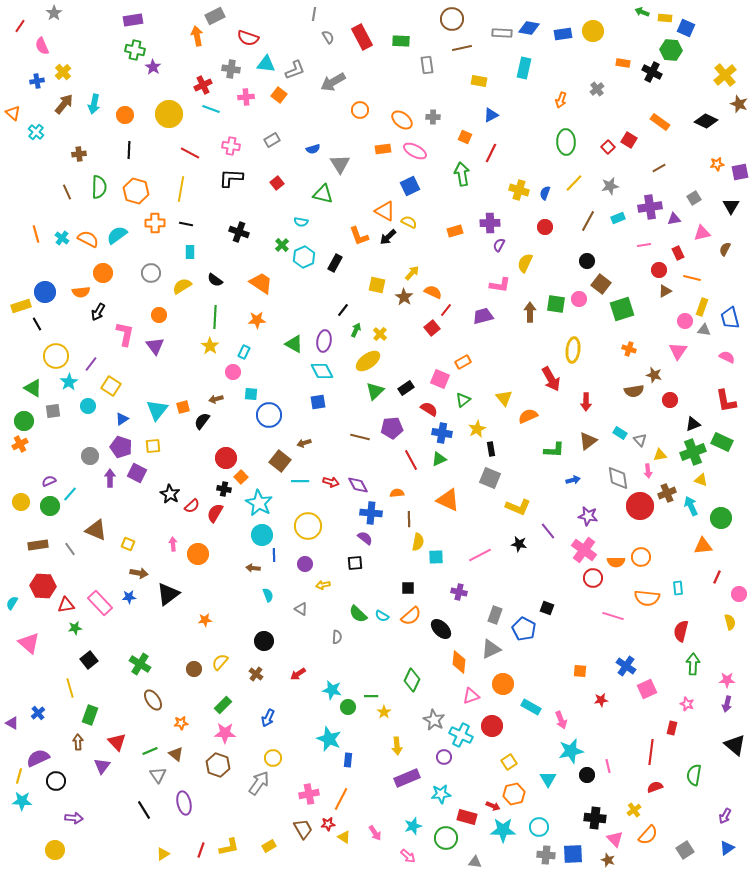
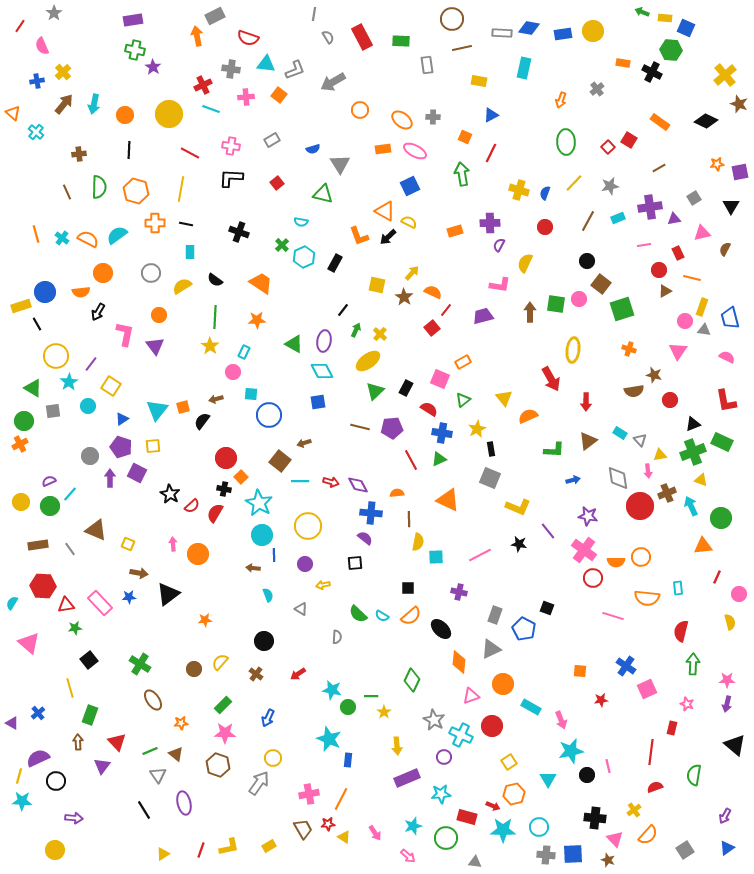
black rectangle at (406, 388): rotated 28 degrees counterclockwise
brown line at (360, 437): moved 10 px up
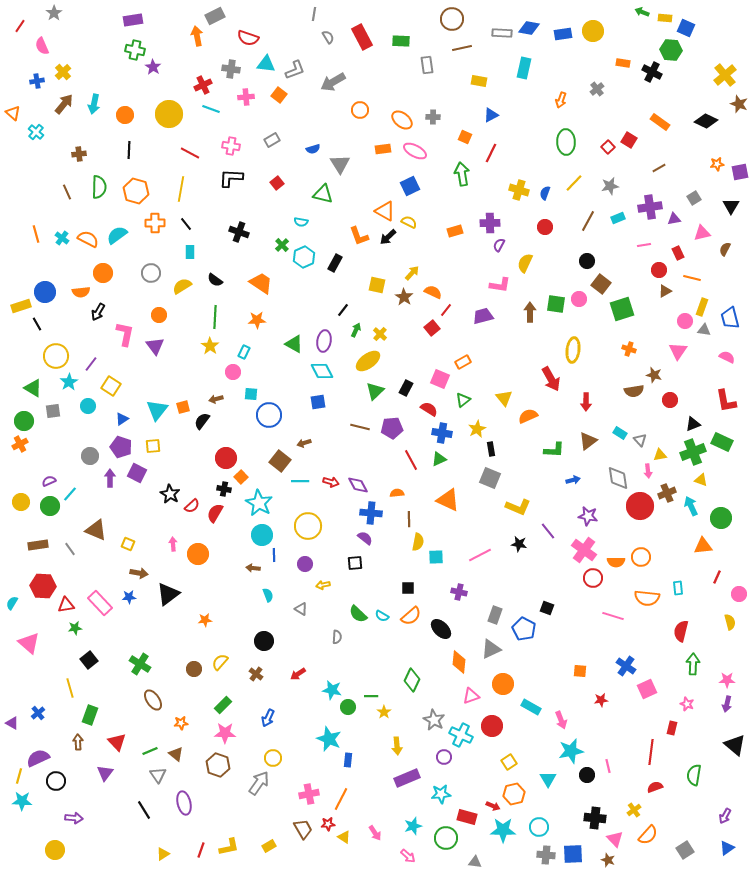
black line at (186, 224): rotated 40 degrees clockwise
purple triangle at (102, 766): moved 3 px right, 7 px down
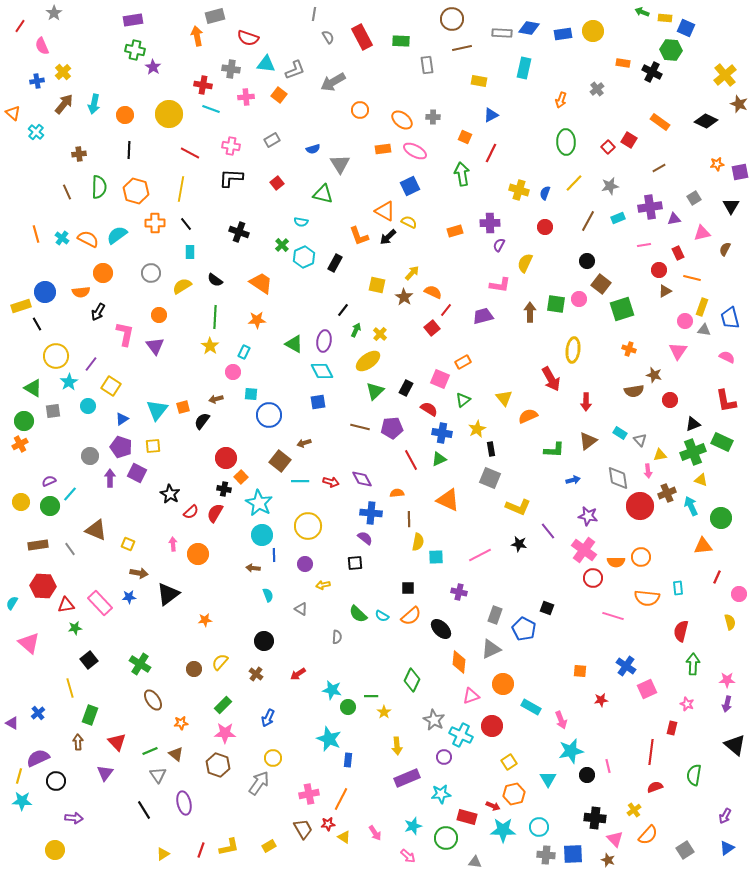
gray rectangle at (215, 16): rotated 12 degrees clockwise
red cross at (203, 85): rotated 36 degrees clockwise
purple diamond at (358, 485): moved 4 px right, 6 px up
red semicircle at (192, 506): moved 1 px left, 6 px down
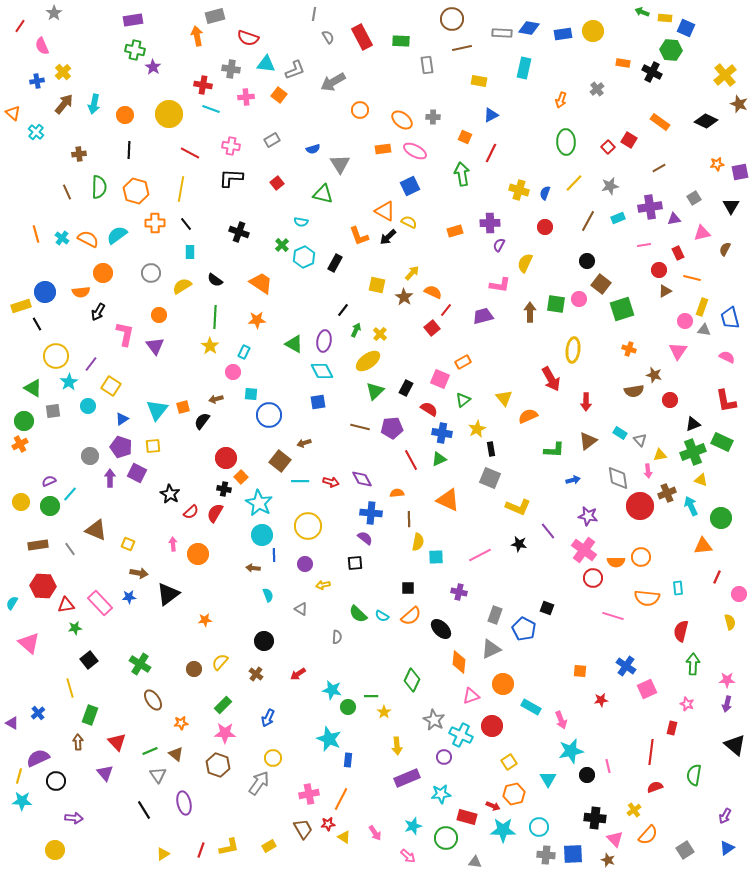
purple triangle at (105, 773): rotated 18 degrees counterclockwise
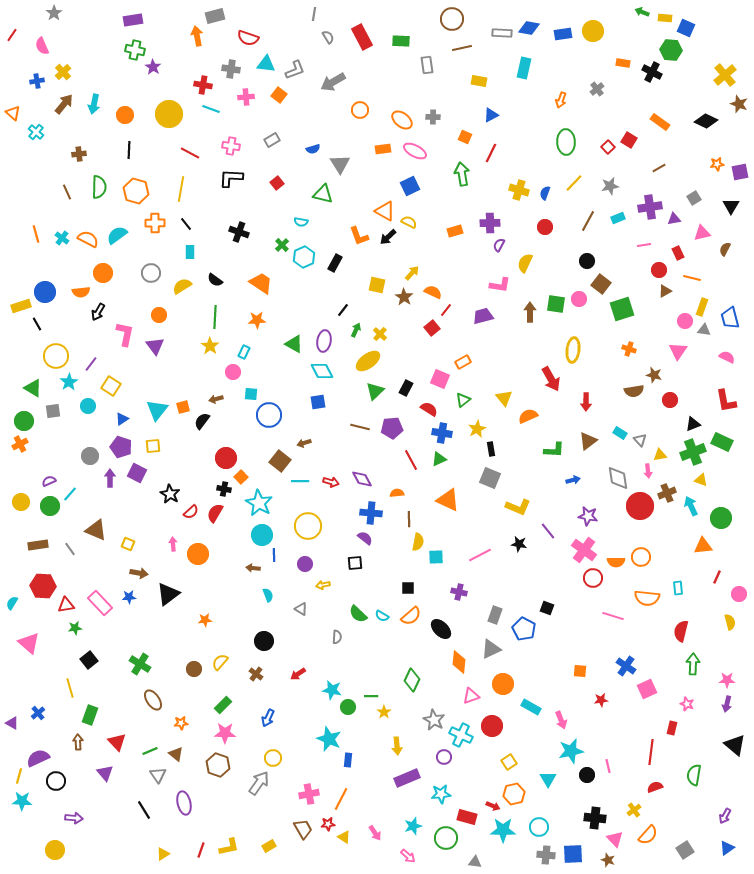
red line at (20, 26): moved 8 px left, 9 px down
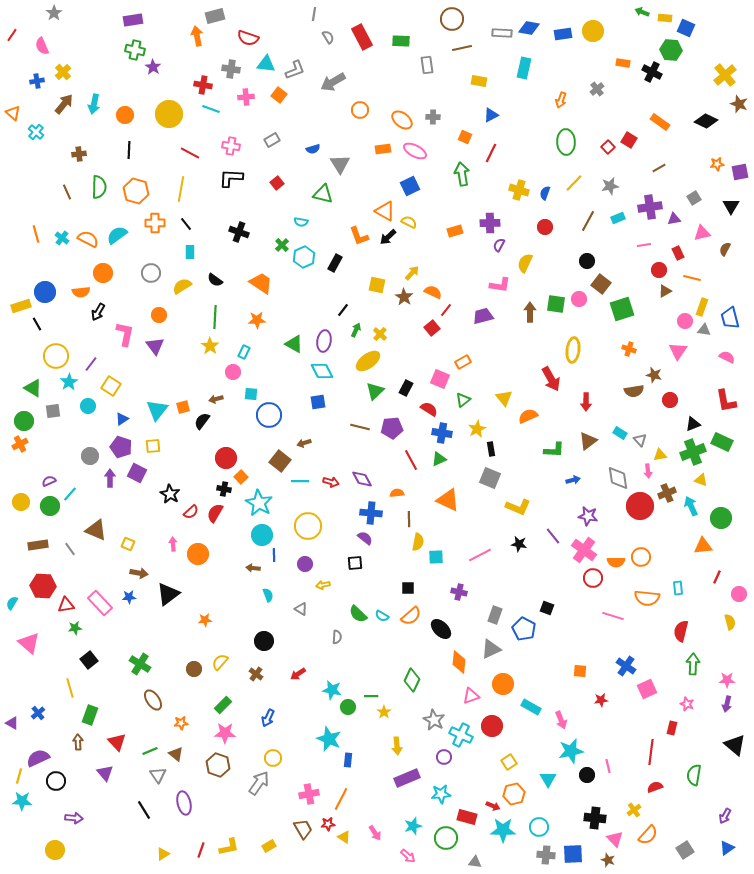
purple line at (548, 531): moved 5 px right, 5 px down
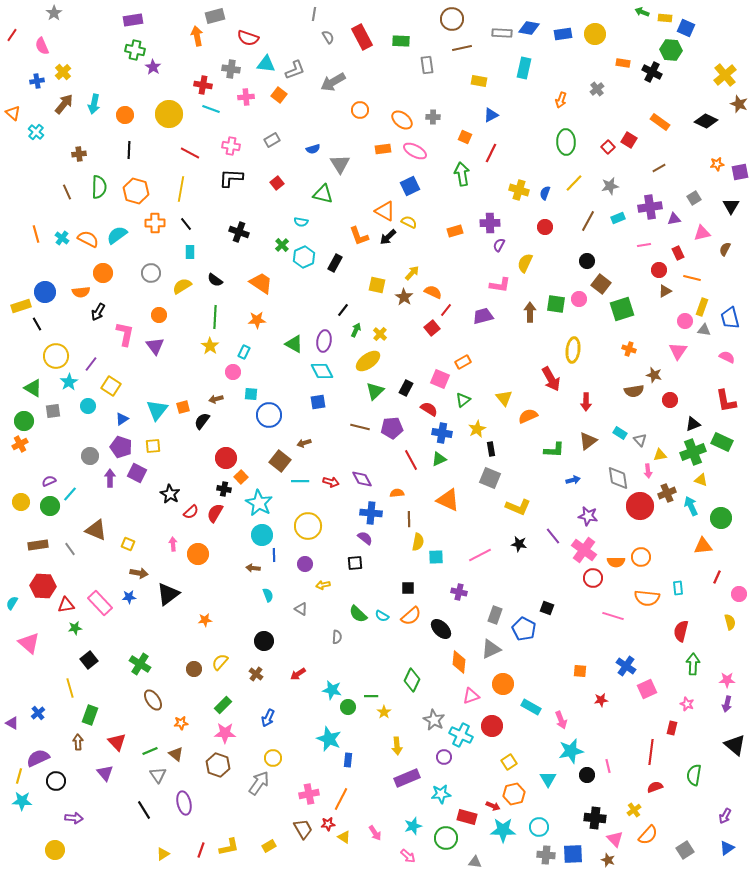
yellow circle at (593, 31): moved 2 px right, 3 px down
